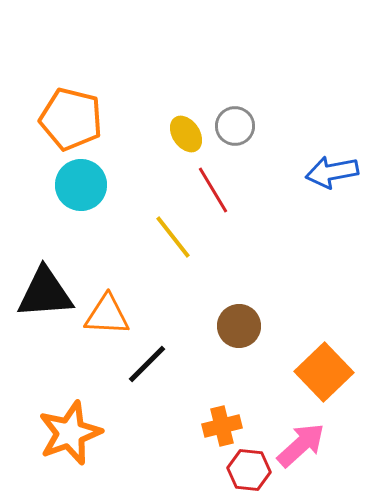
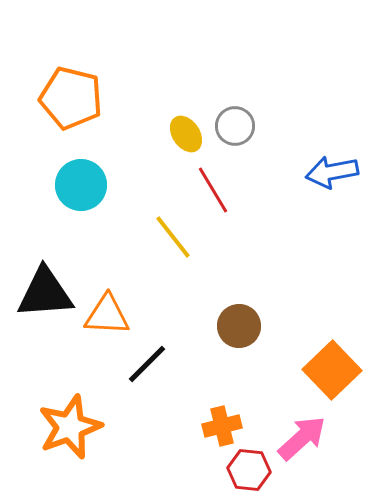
orange pentagon: moved 21 px up
orange square: moved 8 px right, 2 px up
orange star: moved 6 px up
pink arrow: moved 1 px right, 7 px up
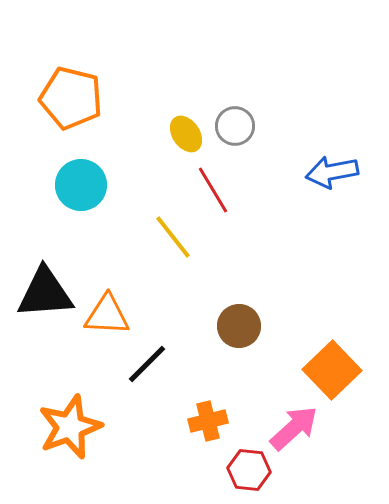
orange cross: moved 14 px left, 5 px up
pink arrow: moved 8 px left, 10 px up
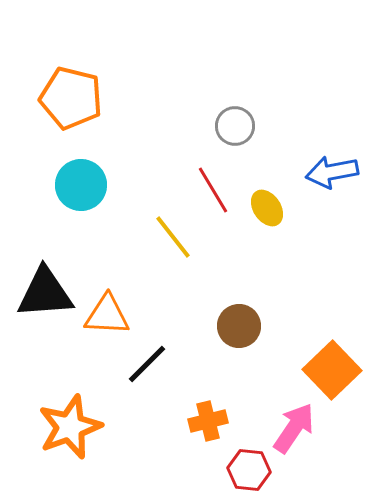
yellow ellipse: moved 81 px right, 74 px down
pink arrow: rotated 14 degrees counterclockwise
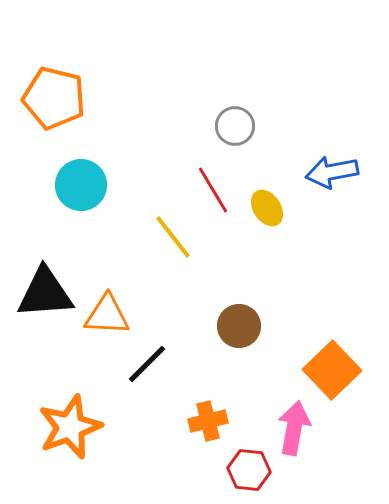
orange pentagon: moved 17 px left
pink arrow: rotated 24 degrees counterclockwise
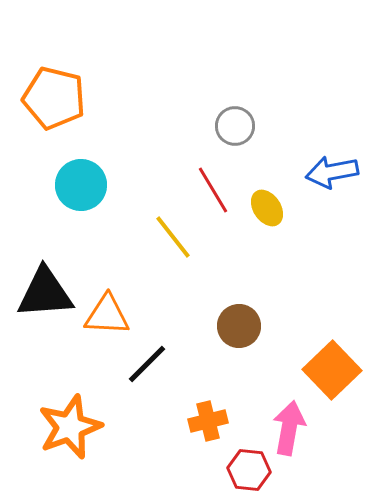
pink arrow: moved 5 px left
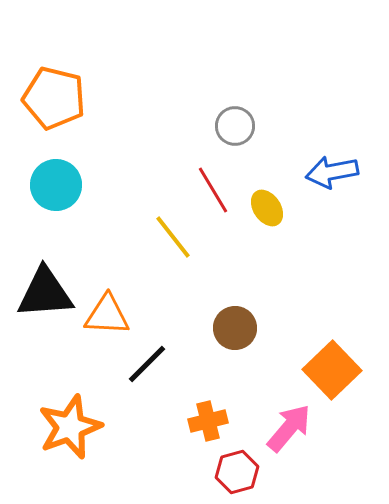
cyan circle: moved 25 px left
brown circle: moved 4 px left, 2 px down
pink arrow: rotated 30 degrees clockwise
red hexagon: moved 12 px left, 2 px down; rotated 21 degrees counterclockwise
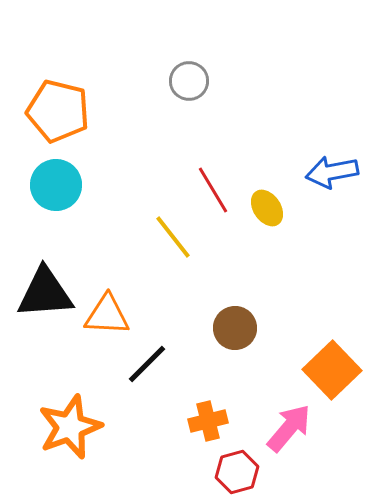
orange pentagon: moved 4 px right, 13 px down
gray circle: moved 46 px left, 45 px up
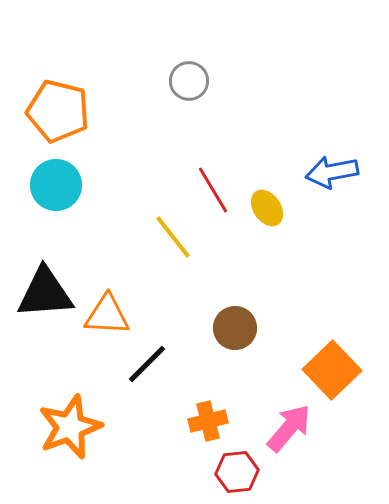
red hexagon: rotated 9 degrees clockwise
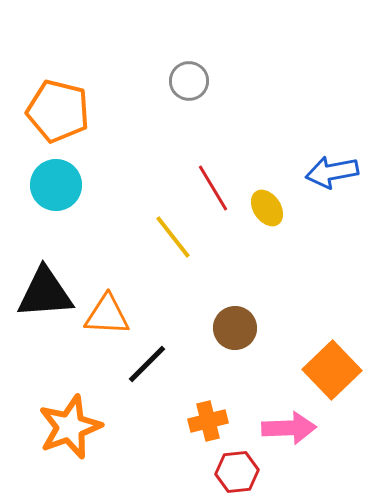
red line: moved 2 px up
pink arrow: rotated 48 degrees clockwise
